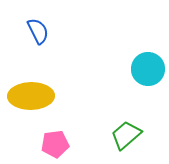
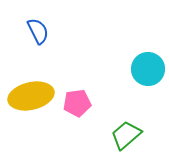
yellow ellipse: rotated 12 degrees counterclockwise
pink pentagon: moved 22 px right, 41 px up
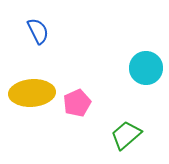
cyan circle: moved 2 px left, 1 px up
yellow ellipse: moved 1 px right, 3 px up; rotated 9 degrees clockwise
pink pentagon: rotated 16 degrees counterclockwise
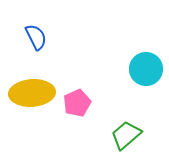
blue semicircle: moved 2 px left, 6 px down
cyan circle: moved 1 px down
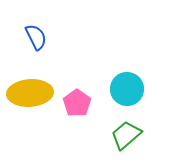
cyan circle: moved 19 px left, 20 px down
yellow ellipse: moved 2 px left
pink pentagon: rotated 12 degrees counterclockwise
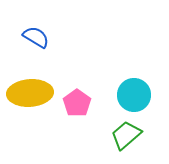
blue semicircle: rotated 32 degrees counterclockwise
cyan circle: moved 7 px right, 6 px down
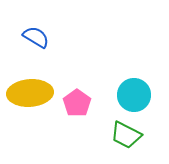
green trapezoid: rotated 112 degrees counterclockwise
